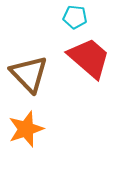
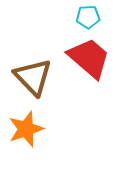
cyan pentagon: moved 13 px right; rotated 10 degrees counterclockwise
brown triangle: moved 4 px right, 3 px down
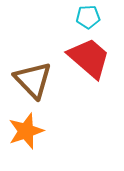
brown triangle: moved 3 px down
orange star: moved 2 px down
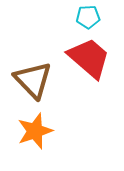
orange star: moved 9 px right
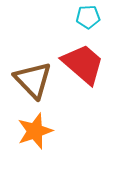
red trapezoid: moved 6 px left, 6 px down
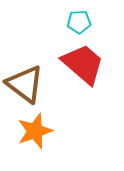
cyan pentagon: moved 9 px left, 5 px down
brown triangle: moved 8 px left, 4 px down; rotated 9 degrees counterclockwise
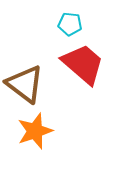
cyan pentagon: moved 9 px left, 2 px down; rotated 10 degrees clockwise
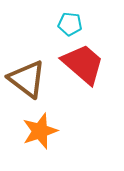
brown triangle: moved 2 px right, 5 px up
orange star: moved 5 px right
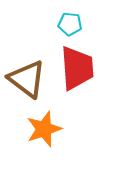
red trapezoid: moved 6 px left, 4 px down; rotated 45 degrees clockwise
orange star: moved 4 px right, 2 px up
